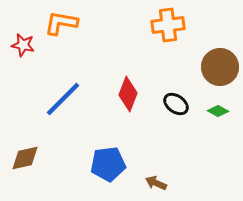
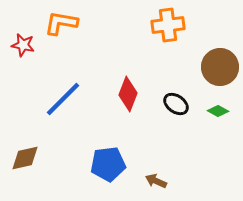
brown arrow: moved 2 px up
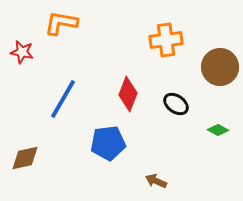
orange cross: moved 2 px left, 15 px down
red star: moved 1 px left, 7 px down
blue line: rotated 15 degrees counterclockwise
green diamond: moved 19 px down
blue pentagon: moved 21 px up
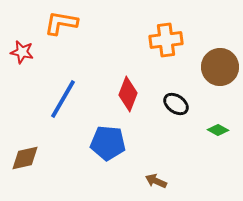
blue pentagon: rotated 12 degrees clockwise
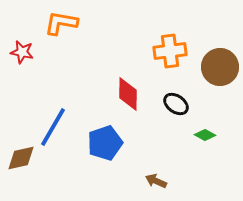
orange cross: moved 4 px right, 11 px down
red diamond: rotated 20 degrees counterclockwise
blue line: moved 10 px left, 28 px down
green diamond: moved 13 px left, 5 px down
blue pentagon: moved 3 px left; rotated 24 degrees counterclockwise
brown diamond: moved 4 px left
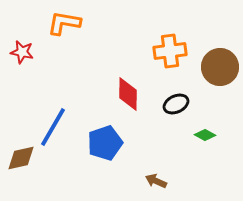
orange L-shape: moved 3 px right
black ellipse: rotated 60 degrees counterclockwise
